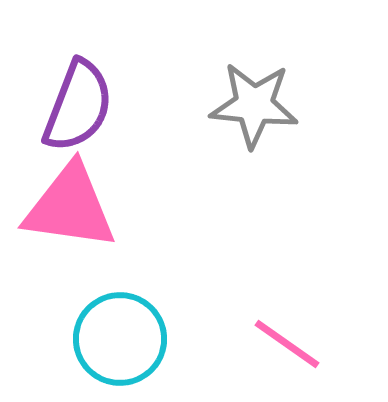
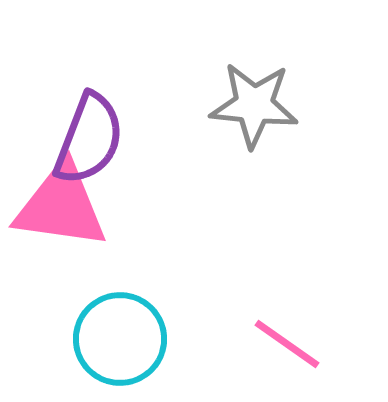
purple semicircle: moved 11 px right, 33 px down
pink triangle: moved 9 px left, 1 px up
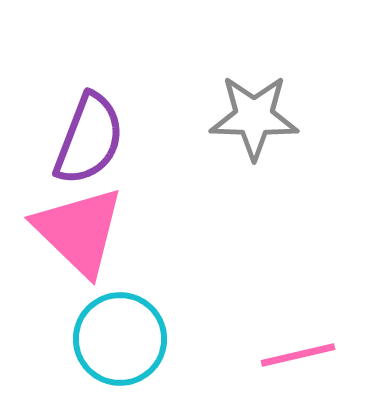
gray star: moved 12 px down; rotated 4 degrees counterclockwise
pink triangle: moved 18 px right, 25 px down; rotated 36 degrees clockwise
pink line: moved 11 px right, 11 px down; rotated 48 degrees counterclockwise
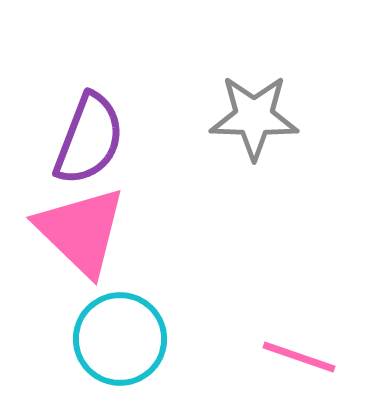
pink triangle: moved 2 px right
pink line: moved 1 px right, 2 px down; rotated 32 degrees clockwise
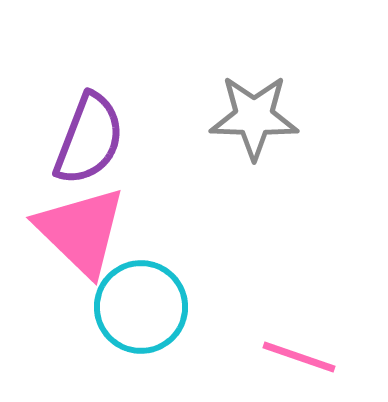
cyan circle: moved 21 px right, 32 px up
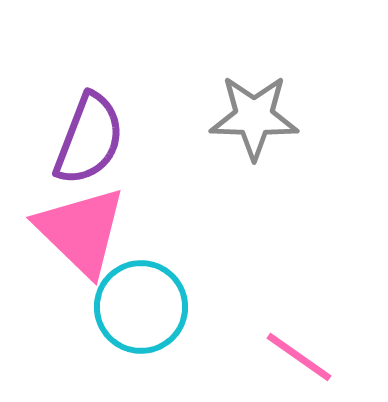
pink line: rotated 16 degrees clockwise
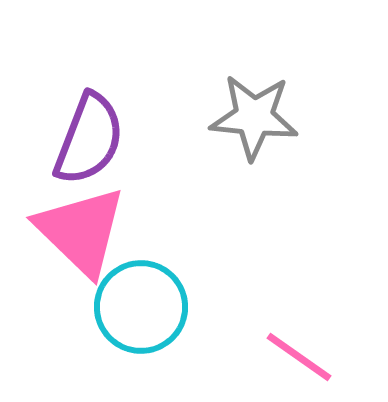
gray star: rotated 4 degrees clockwise
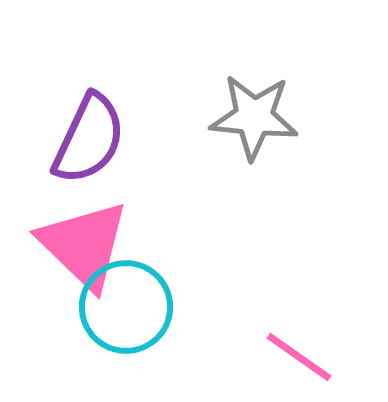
purple semicircle: rotated 4 degrees clockwise
pink triangle: moved 3 px right, 14 px down
cyan circle: moved 15 px left
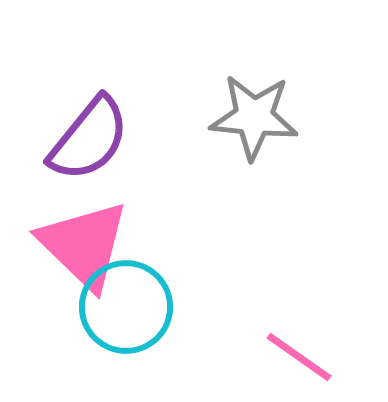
purple semicircle: rotated 14 degrees clockwise
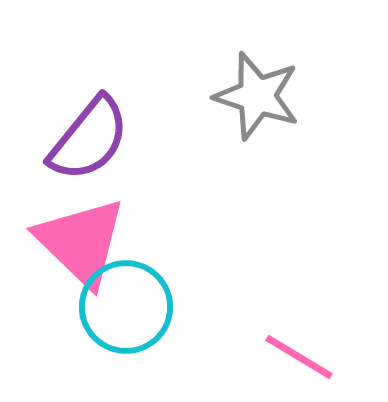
gray star: moved 3 px right, 21 px up; rotated 12 degrees clockwise
pink triangle: moved 3 px left, 3 px up
pink line: rotated 4 degrees counterclockwise
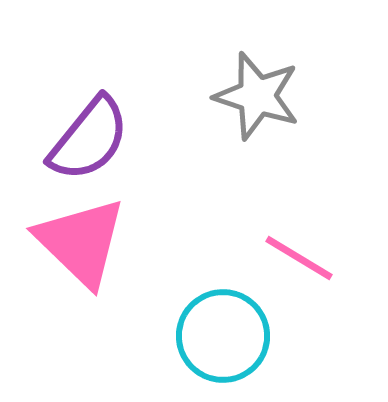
cyan circle: moved 97 px right, 29 px down
pink line: moved 99 px up
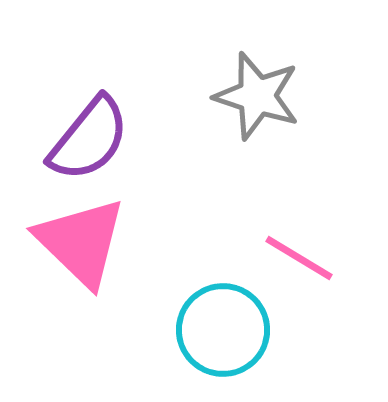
cyan circle: moved 6 px up
